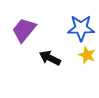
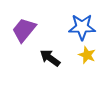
blue star: moved 1 px right, 1 px up
black arrow: rotated 10 degrees clockwise
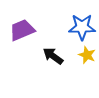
purple trapezoid: moved 2 px left; rotated 28 degrees clockwise
black arrow: moved 3 px right, 2 px up
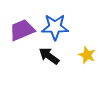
blue star: moved 27 px left
black arrow: moved 4 px left
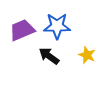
blue star: moved 2 px right, 1 px up
